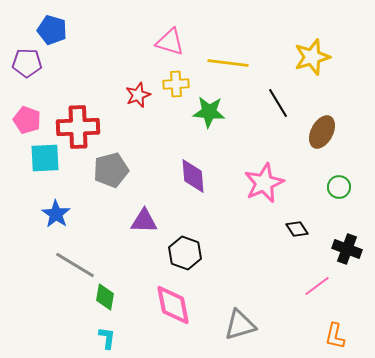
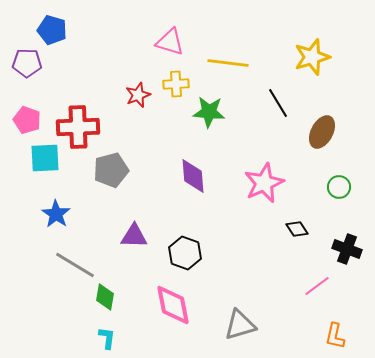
purple triangle: moved 10 px left, 15 px down
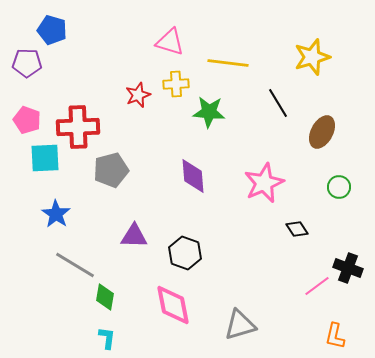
black cross: moved 1 px right, 19 px down
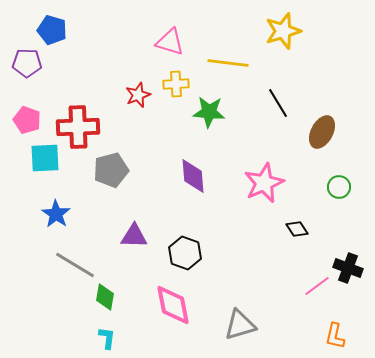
yellow star: moved 29 px left, 26 px up
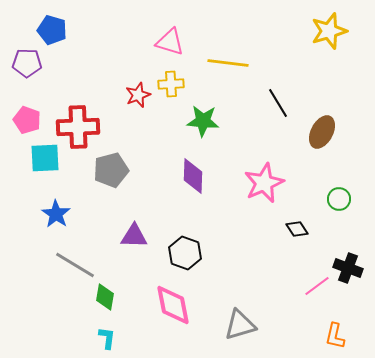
yellow star: moved 46 px right
yellow cross: moved 5 px left
green star: moved 6 px left, 9 px down
purple diamond: rotated 6 degrees clockwise
green circle: moved 12 px down
